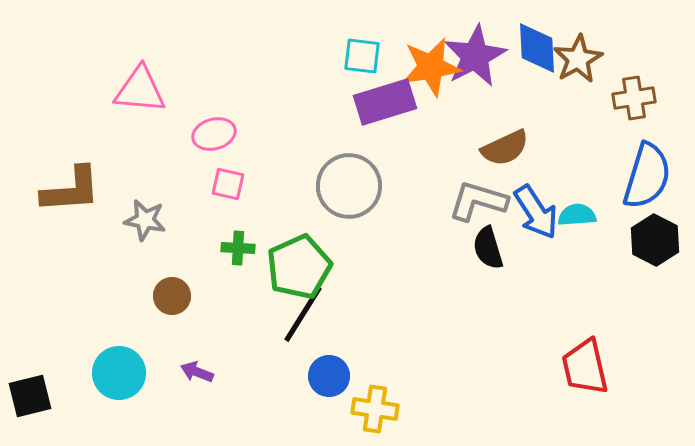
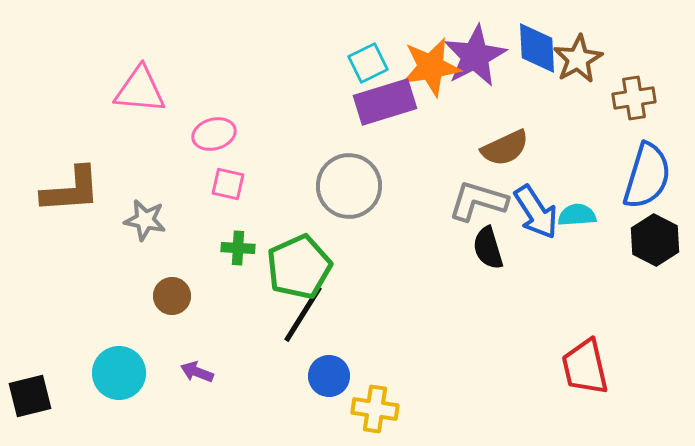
cyan square: moved 6 px right, 7 px down; rotated 33 degrees counterclockwise
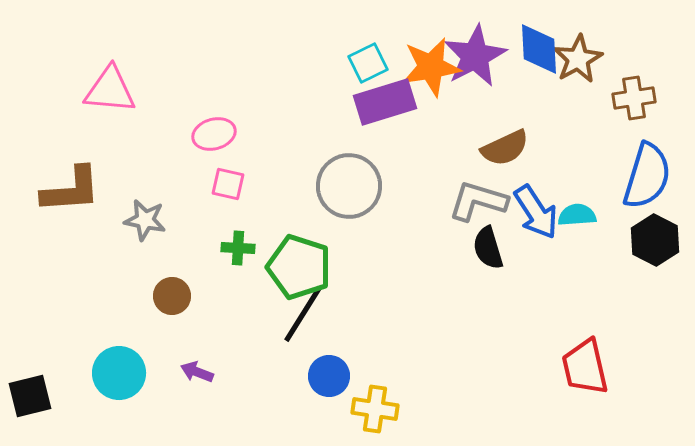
blue diamond: moved 2 px right, 1 px down
pink triangle: moved 30 px left
green pentagon: rotated 30 degrees counterclockwise
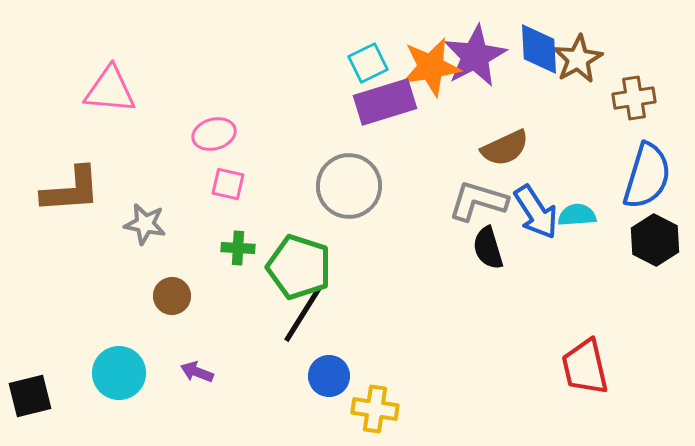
gray star: moved 4 px down
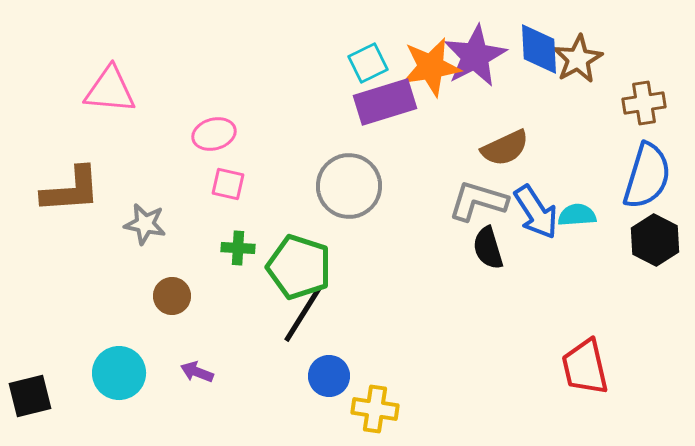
brown cross: moved 10 px right, 5 px down
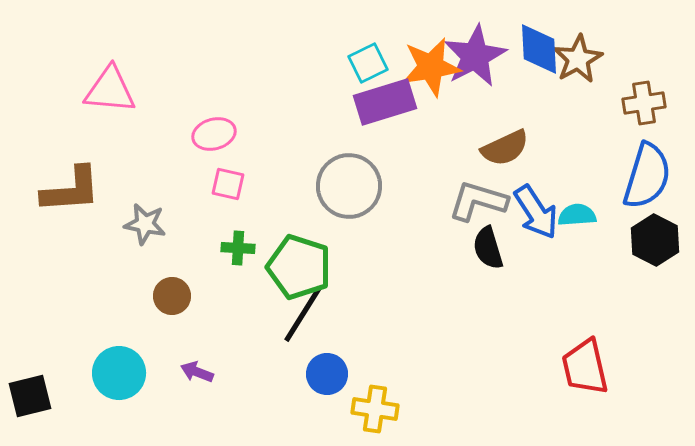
blue circle: moved 2 px left, 2 px up
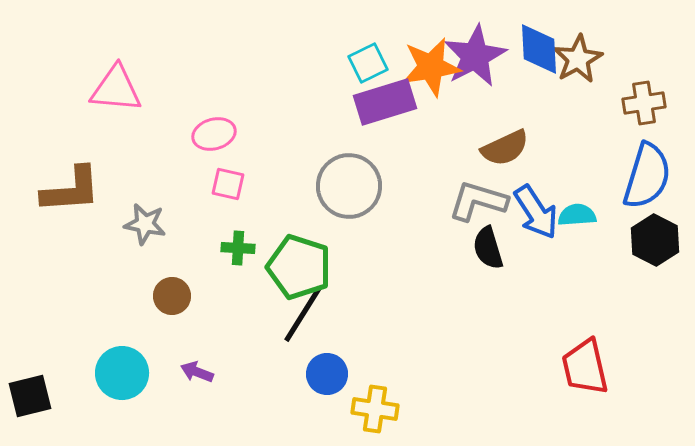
pink triangle: moved 6 px right, 1 px up
cyan circle: moved 3 px right
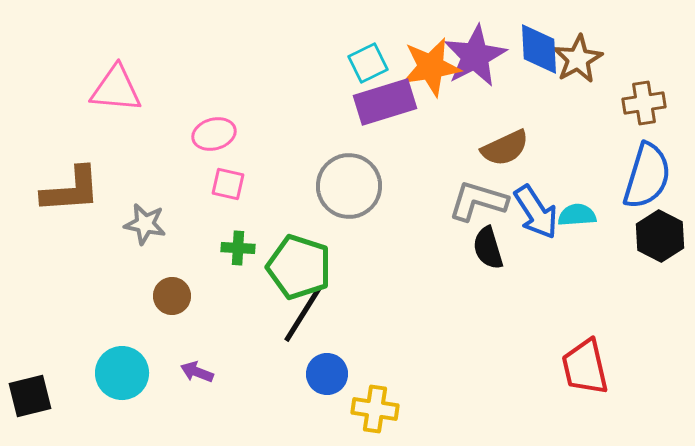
black hexagon: moved 5 px right, 4 px up
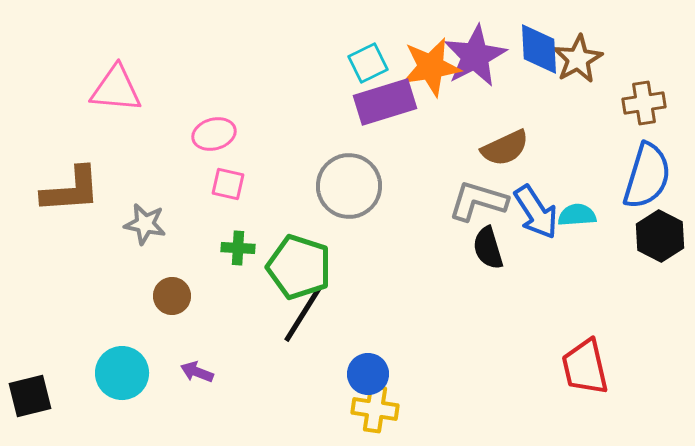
blue circle: moved 41 px right
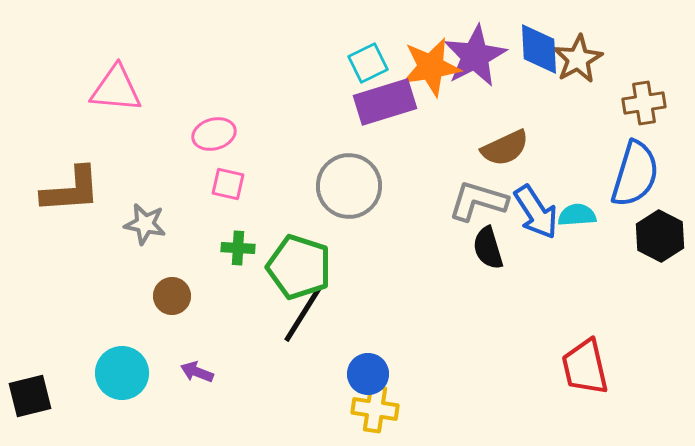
blue semicircle: moved 12 px left, 2 px up
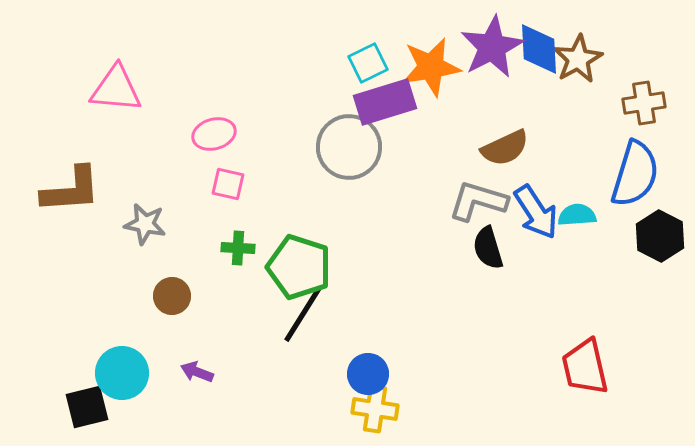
purple star: moved 17 px right, 9 px up
gray circle: moved 39 px up
black square: moved 57 px right, 11 px down
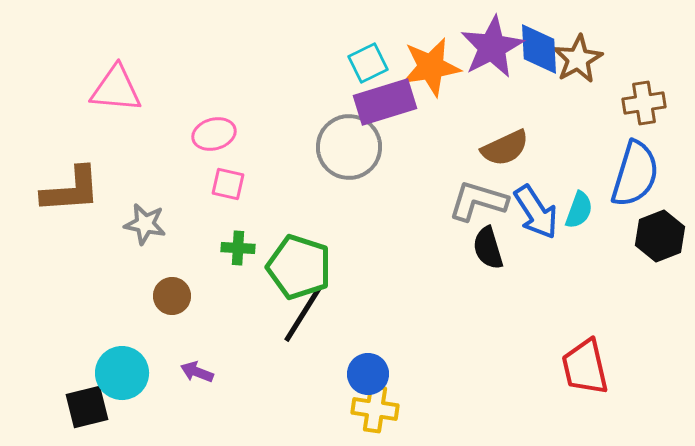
cyan semicircle: moved 2 px right, 5 px up; rotated 114 degrees clockwise
black hexagon: rotated 12 degrees clockwise
